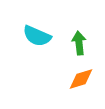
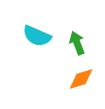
green arrow: moved 2 px left; rotated 15 degrees counterclockwise
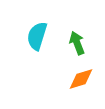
cyan semicircle: rotated 84 degrees clockwise
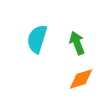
cyan semicircle: moved 3 px down
